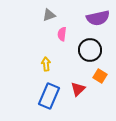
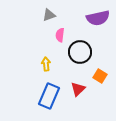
pink semicircle: moved 2 px left, 1 px down
black circle: moved 10 px left, 2 px down
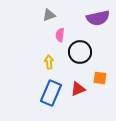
yellow arrow: moved 3 px right, 2 px up
orange square: moved 2 px down; rotated 24 degrees counterclockwise
red triangle: rotated 21 degrees clockwise
blue rectangle: moved 2 px right, 3 px up
